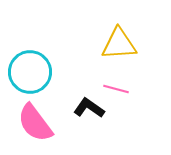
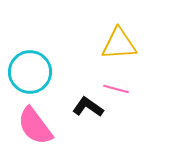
black L-shape: moved 1 px left, 1 px up
pink semicircle: moved 3 px down
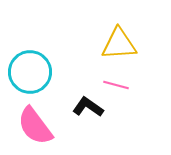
pink line: moved 4 px up
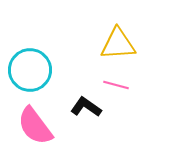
yellow triangle: moved 1 px left
cyan circle: moved 2 px up
black L-shape: moved 2 px left
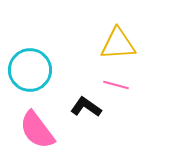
pink semicircle: moved 2 px right, 4 px down
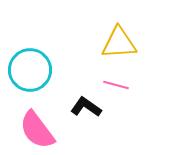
yellow triangle: moved 1 px right, 1 px up
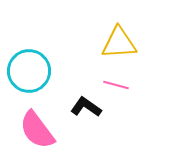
cyan circle: moved 1 px left, 1 px down
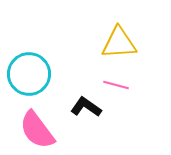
cyan circle: moved 3 px down
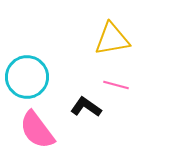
yellow triangle: moved 7 px left, 4 px up; rotated 6 degrees counterclockwise
cyan circle: moved 2 px left, 3 px down
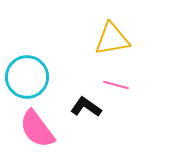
pink semicircle: moved 1 px up
